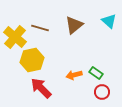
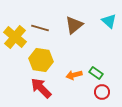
yellow hexagon: moved 9 px right; rotated 20 degrees clockwise
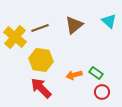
brown line: rotated 36 degrees counterclockwise
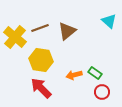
brown triangle: moved 7 px left, 6 px down
green rectangle: moved 1 px left
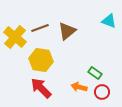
cyan triangle: rotated 21 degrees counterclockwise
orange arrow: moved 5 px right, 12 px down; rotated 28 degrees clockwise
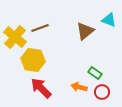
cyan triangle: moved 1 px up
brown triangle: moved 18 px right
yellow hexagon: moved 8 px left
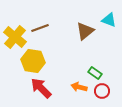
yellow hexagon: moved 1 px down
red circle: moved 1 px up
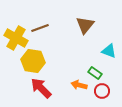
cyan triangle: moved 31 px down
brown triangle: moved 6 px up; rotated 12 degrees counterclockwise
yellow cross: moved 1 px right, 1 px down; rotated 10 degrees counterclockwise
orange arrow: moved 2 px up
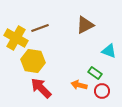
brown triangle: rotated 24 degrees clockwise
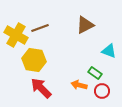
yellow cross: moved 3 px up
yellow hexagon: moved 1 px right, 1 px up
